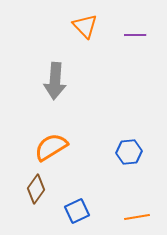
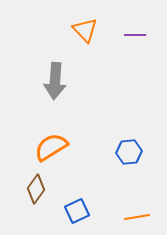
orange triangle: moved 4 px down
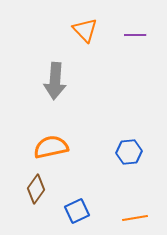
orange semicircle: rotated 20 degrees clockwise
orange line: moved 2 px left, 1 px down
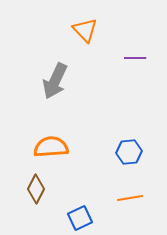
purple line: moved 23 px down
gray arrow: rotated 21 degrees clockwise
orange semicircle: rotated 8 degrees clockwise
brown diamond: rotated 8 degrees counterclockwise
blue square: moved 3 px right, 7 px down
orange line: moved 5 px left, 20 px up
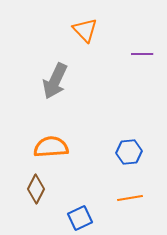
purple line: moved 7 px right, 4 px up
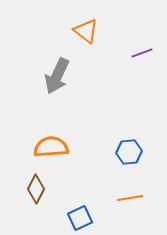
orange triangle: moved 1 px right, 1 px down; rotated 8 degrees counterclockwise
purple line: moved 1 px up; rotated 20 degrees counterclockwise
gray arrow: moved 2 px right, 5 px up
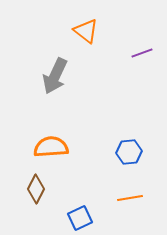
gray arrow: moved 2 px left
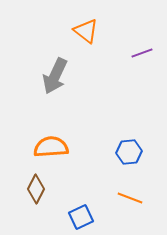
orange line: rotated 30 degrees clockwise
blue square: moved 1 px right, 1 px up
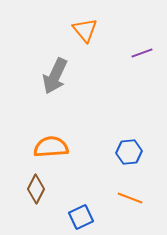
orange triangle: moved 1 px left, 1 px up; rotated 12 degrees clockwise
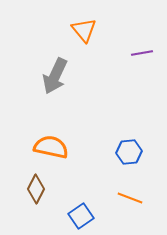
orange triangle: moved 1 px left
purple line: rotated 10 degrees clockwise
orange semicircle: rotated 16 degrees clockwise
blue square: moved 1 px up; rotated 10 degrees counterclockwise
